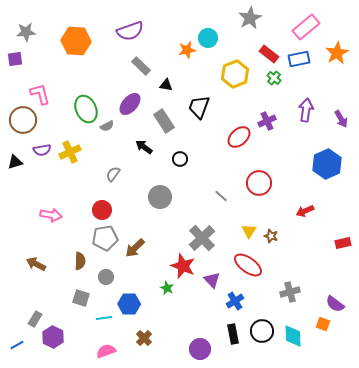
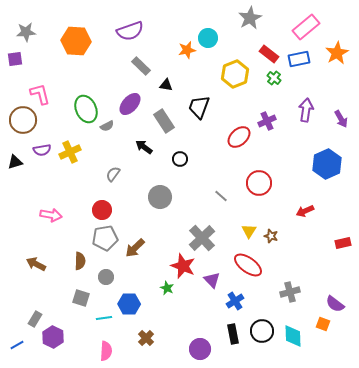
brown cross at (144, 338): moved 2 px right
pink semicircle at (106, 351): rotated 114 degrees clockwise
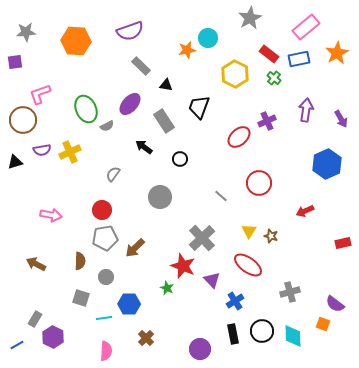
purple square at (15, 59): moved 3 px down
yellow hexagon at (235, 74): rotated 12 degrees counterclockwise
pink L-shape at (40, 94): rotated 95 degrees counterclockwise
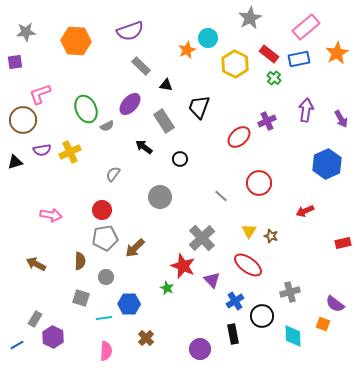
orange star at (187, 50): rotated 12 degrees counterclockwise
yellow hexagon at (235, 74): moved 10 px up
black circle at (262, 331): moved 15 px up
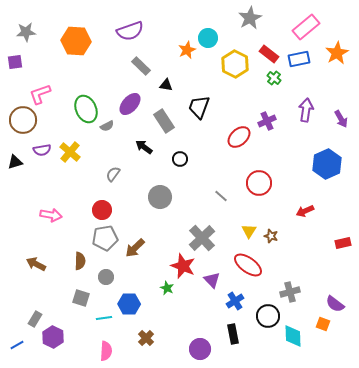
yellow cross at (70, 152): rotated 25 degrees counterclockwise
black circle at (262, 316): moved 6 px right
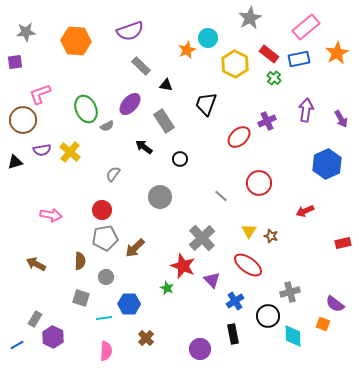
black trapezoid at (199, 107): moved 7 px right, 3 px up
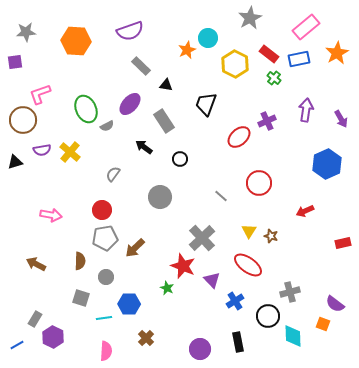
black rectangle at (233, 334): moved 5 px right, 8 px down
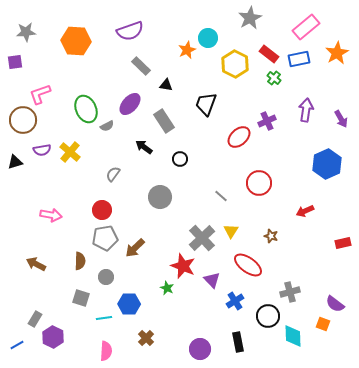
yellow triangle at (249, 231): moved 18 px left
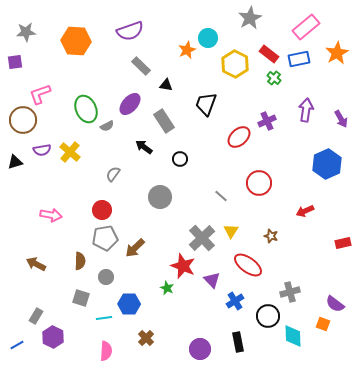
gray rectangle at (35, 319): moved 1 px right, 3 px up
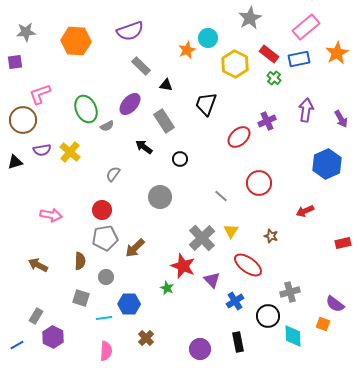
brown arrow at (36, 264): moved 2 px right, 1 px down
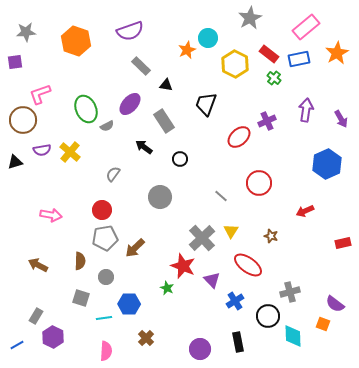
orange hexagon at (76, 41): rotated 16 degrees clockwise
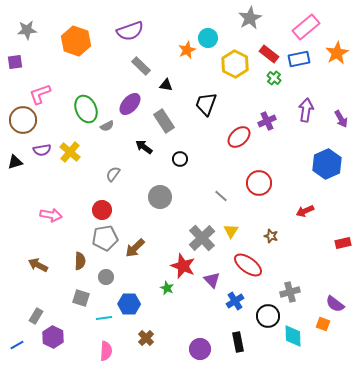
gray star at (26, 32): moved 1 px right, 2 px up
